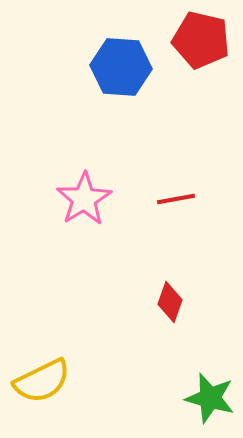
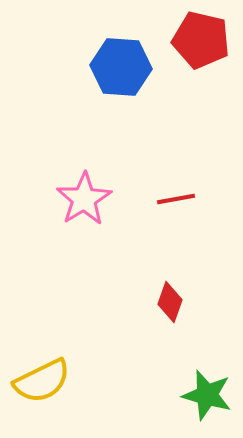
green star: moved 3 px left, 3 px up
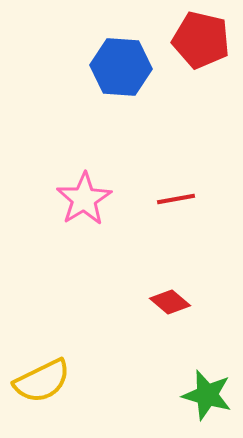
red diamond: rotated 69 degrees counterclockwise
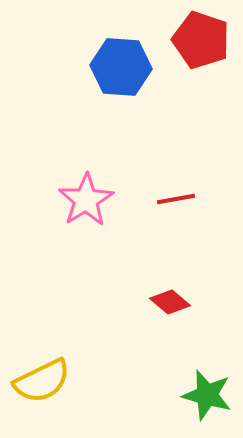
red pentagon: rotated 6 degrees clockwise
pink star: moved 2 px right, 1 px down
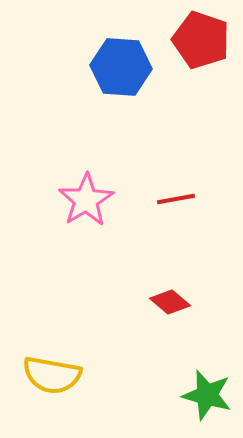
yellow semicircle: moved 10 px right, 6 px up; rotated 36 degrees clockwise
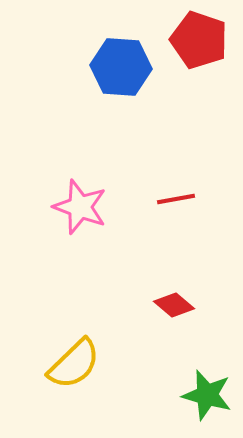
red pentagon: moved 2 px left
pink star: moved 6 px left, 7 px down; rotated 20 degrees counterclockwise
red diamond: moved 4 px right, 3 px down
yellow semicircle: moved 22 px right, 11 px up; rotated 54 degrees counterclockwise
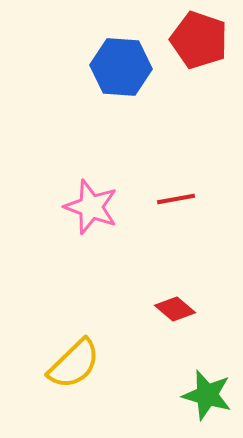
pink star: moved 11 px right
red diamond: moved 1 px right, 4 px down
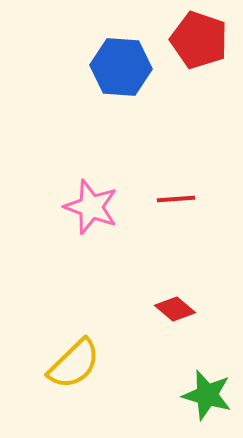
red line: rotated 6 degrees clockwise
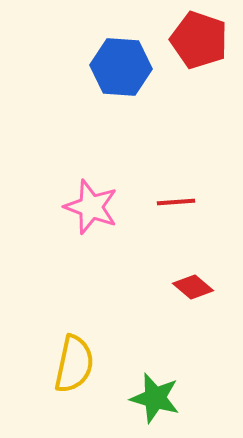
red line: moved 3 px down
red diamond: moved 18 px right, 22 px up
yellow semicircle: rotated 34 degrees counterclockwise
green star: moved 52 px left, 3 px down
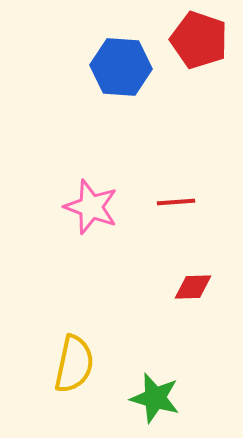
red diamond: rotated 42 degrees counterclockwise
